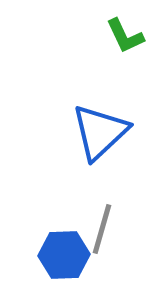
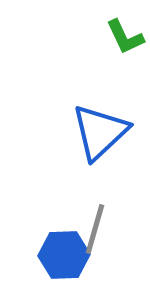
green L-shape: moved 1 px down
gray line: moved 7 px left
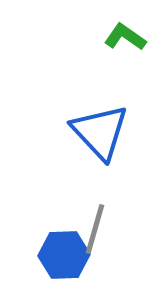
green L-shape: rotated 150 degrees clockwise
blue triangle: rotated 30 degrees counterclockwise
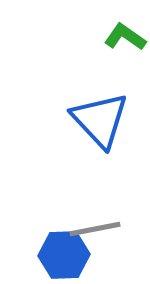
blue triangle: moved 12 px up
gray line: rotated 63 degrees clockwise
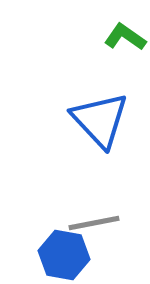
gray line: moved 1 px left, 6 px up
blue hexagon: rotated 12 degrees clockwise
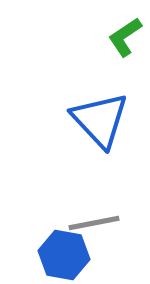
green L-shape: rotated 69 degrees counterclockwise
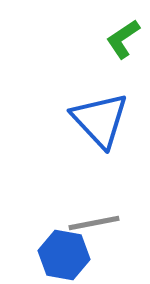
green L-shape: moved 2 px left, 2 px down
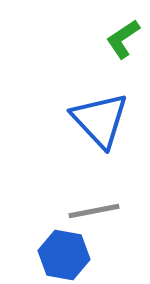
gray line: moved 12 px up
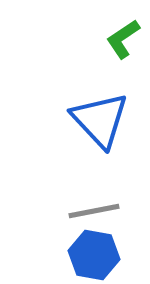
blue hexagon: moved 30 px right
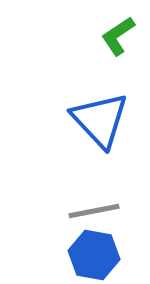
green L-shape: moved 5 px left, 3 px up
